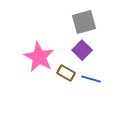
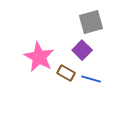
gray square: moved 7 px right
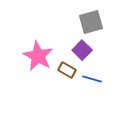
pink star: moved 1 px left, 1 px up
brown rectangle: moved 1 px right, 3 px up
blue line: moved 1 px right
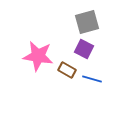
gray square: moved 4 px left
purple square: moved 2 px right, 1 px up; rotated 18 degrees counterclockwise
pink star: rotated 20 degrees counterclockwise
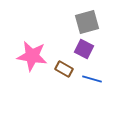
pink star: moved 6 px left
brown rectangle: moved 3 px left, 1 px up
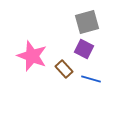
pink star: rotated 12 degrees clockwise
brown rectangle: rotated 18 degrees clockwise
blue line: moved 1 px left
